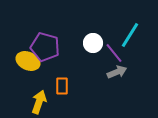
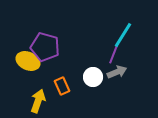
cyan line: moved 7 px left
white circle: moved 34 px down
purple line: rotated 60 degrees clockwise
orange rectangle: rotated 24 degrees counterclockwise
yellow arrow: moved 1 px left, 1 px up
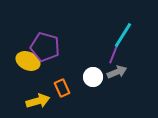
orange rectangle: moved 2 px down
yellow arrow: rotated 55 degrees clockwise
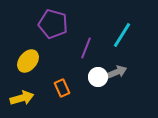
cyan line: moved 1 px left
purple pentagon: moved 8 px right, 23 px up
purple line: moved 28 px left, 5 px up
yellow ellipse: rotated 75 degrees counterclockwise
white circle: moved 5 px right
yellow arrow: moved 16 px left, 3 px up
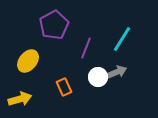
purple pentagon: moved 1 px right, 1 px down; rotated 28 degrees clockwise
cyan line: moved 4 px down
orange rectangle: moved 2 px right, 1 px up
yellow arrow: moved 2 px left, 1 px down
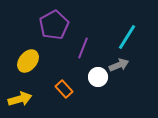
cyan line: moved 5 px right, 2 px up
purple line: moved 3 px left
gray arrow: moved 2 px right, 7 px up
orange rectangle: moved 2 px down; rotated 18 degrees counterclockwise
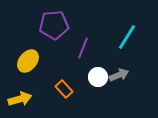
purple pentagon: rotated 24 degrees clockwise
gray arrow: moved 10 px down
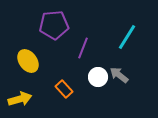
yellow ellipse: rotated 75 degrees counterclockwise
gray arrow: rotated 120 degrees counterclockwise
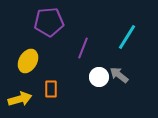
purple pentagon: moved 5 px left, 3 px up
yellow ellipse: rotated 65 degrees clockwise
white circle: moved 1 px right
orange rectangle: moved 13 px left; rotated 42 degrees clockwise
